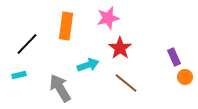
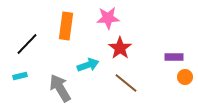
pink star: rotated 10 degrees clockwise
purple rectangle: rotated 66 degrees counterclockwise
cyan rectangle: moved 1 px right, 1 px down
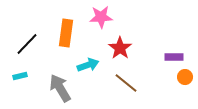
pink star: moved 7 px left, 1 px up
orange rectangle: moved 7 px down
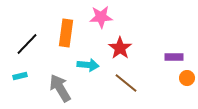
cyan arrow: rotated 25 degrees clockwise
orange circle: moved 2 px right, 1 px down
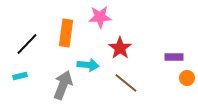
pink star: moved 1 px left
gray arrow: moved 3 px right, 3 px up; rotated 52 degrees clockwise
